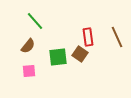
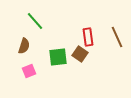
brown semicircle: moved 4 px left; rotated 21 degrees counterclockwise
pink square: rotated 16 degrees counterclockwise
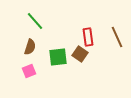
brown semicircle: moved 6 px right, 1 px down
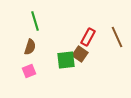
green line: rotated 24 degrees clockwise
red rectangle: rotated 36 degrees clockwise
green square: moved 8 px right, 3 px down
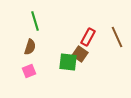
green square: moved 2 px right, 2 px down; rotated 12 degrees clockwise
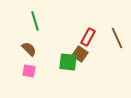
brown line: moved 1 px down
brown semicircle: moved 1 px left, 2 px down; rotated 63 degrees counterclockwise
pink square: rotated 32 degrees clockwise
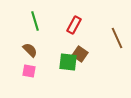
red rectangle: moved 14 px left, 12 px up
brown semicircle: moved 1 px right, 1 px down
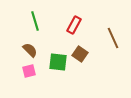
brown line: moved 4 px left
green square: moved 10 px left
pink square: rotated 24 degrees counterclockwise
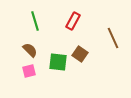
red rectangle: moved 1 px left, 4 px up
